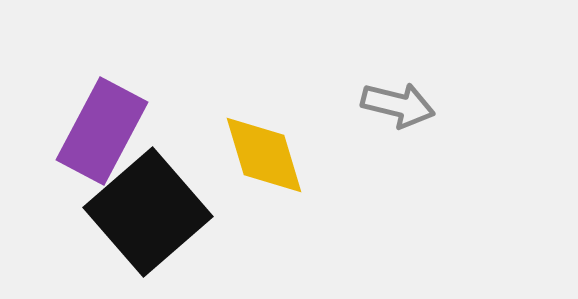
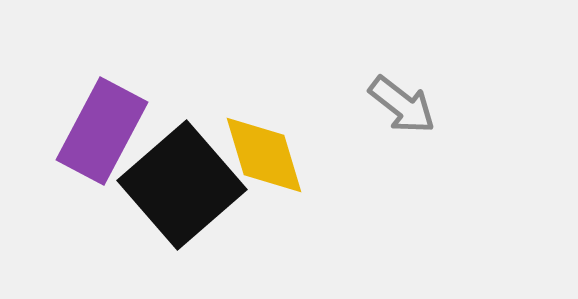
gray arrow: moved 4 px right; rotated 24 degrees clockwise
black square: moved 34 px right, 27 px up
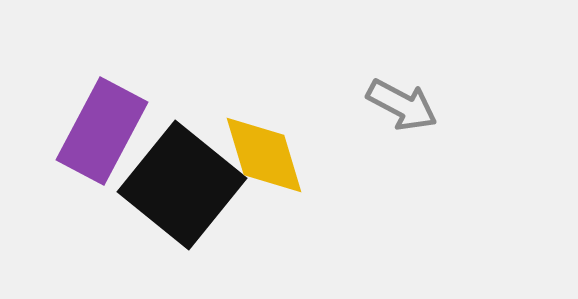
gray arrow: rotated 10 degrees counterclockwise
black square: rotated 10 degrees counterclockwise
